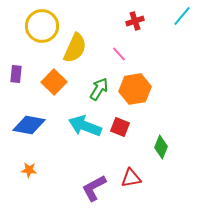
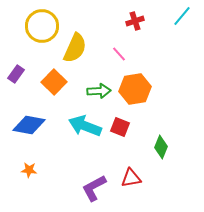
purple rectangle: rotated 30 degrees clockwise
green arrow: moved 2 px down; rotated 55 degrees clockwise
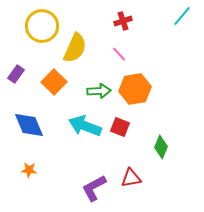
red cross: moved 12 px left
blue diamond: rotated 56 degrees clockwise
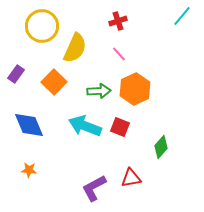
red cross: moved 5 px left
orange hexagon: rotated 16 degrees counterclockwise
green diamond: rotated 20 degrees clockwise
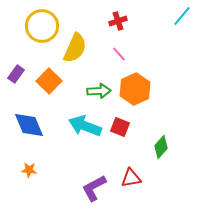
orange square: moved 5 px left, 1 px up
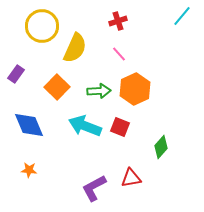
orange square: moved 8 px right, 6 px down
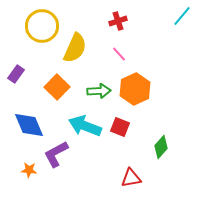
purple L-shape: moved 38 px left, 34 px up
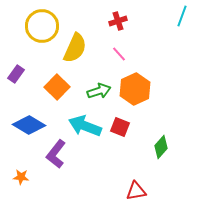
cyan line: rotated 20 degrees counterclockwise
green arrow: rotated 15 degrees counterclockwise
blue diamond: rotated 36 degrees counterclockwise
purple L-shape: rotated 24 degrees counterclockwise
orange star: moved 8 px left, 7 px down
red triangle: moved 5 px right, 13 px down
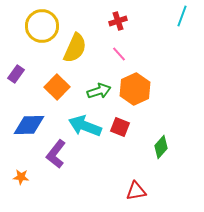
blue diamond: rotated 32 degrees counterclockwise
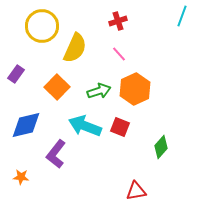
blue diamond: moved 3 px left; rotated 12 degrees counterclockwise
